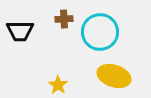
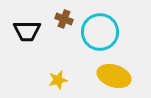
brown cross: rotated 24 degrees clockwise
black trapezoid: moved 7 px right
yellow star: moved 5 px up; rotated 24 degrees clockwise
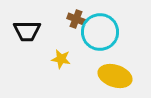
brown cross: moved 12 px right
yellow ellipse: moved 1 px right
yellow star: moved 3 px right, 21 px up; rotated 24 degrees clockwise
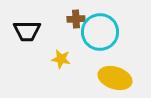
brown cross: rotated 24 degrees counterclockwise
yellow ellipse: moved 2 px down
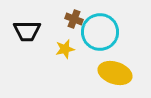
brown cross: moved 2 px left; rotated 24 degrees clockwise
yellow star: moved 4 px right, 10 px up; rotated 24 degrees counterclockwise
yellow ellipse: moved 5 px up
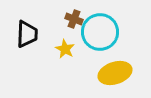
black trapezoid: moved 3 px down; rotated 88 degrees counterclockwise
yellow star: rotated 30 degrees counterclockwise
yellow ellipse: rotated 36 degrees counterclockwise
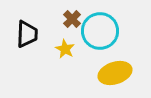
brown cross: moved 2 px left; rotated 24 degrees clockwise
cyan circle: moved 1 px up
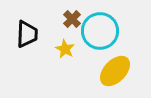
yellow ellipse: moved 2 px up; rotated 28 degrees counterclockwise
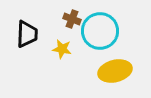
brown cross: rotated 24 degrees counterclockwise
yellow star: moved 3 px left; rotated 18 degrees counterclockwise
yellow ellipse: rotated 32 degrees clockwise
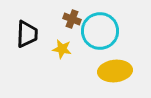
yellow ellipse: rotated 8 degrees clockwise
